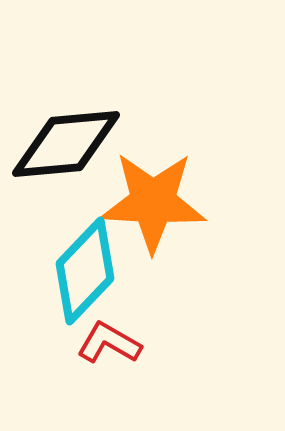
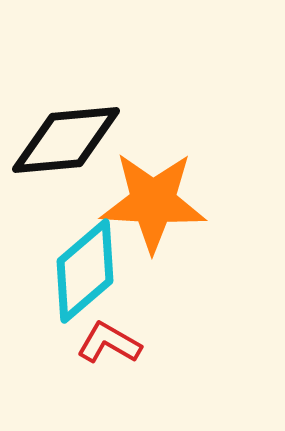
black diamond: moved 4 px up
cyan diamond: rotated 6 degrees clockwise
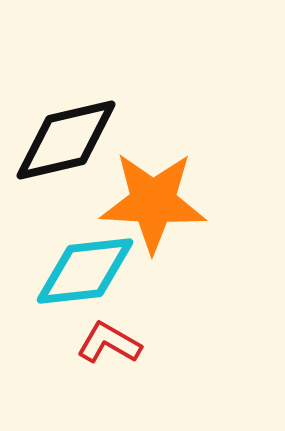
black diamond: rotated 8 degrees counterclockwise
cyan diamond: rotated 34 degrees clockwise
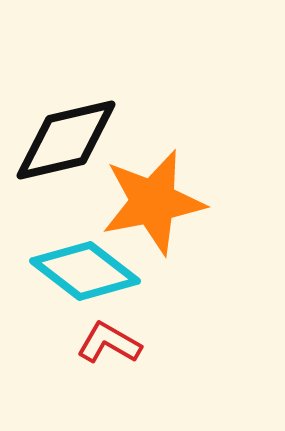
orange star: rotated 14 degrees counterclockwise
cyan diamond: rotated 44 degrees clockwise
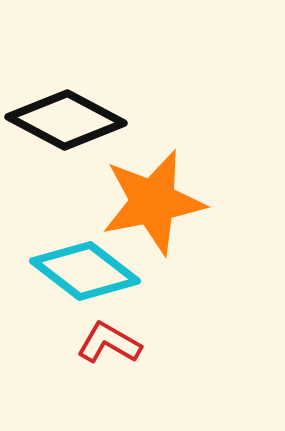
black diamond: moved 20 px up; rotated 41 degrees clockwise
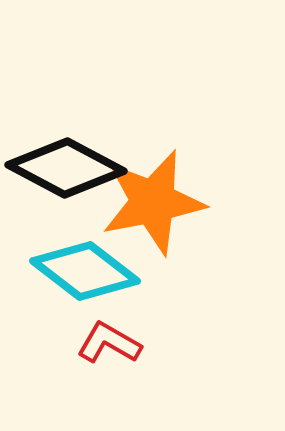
black diamond: moved 48 px down
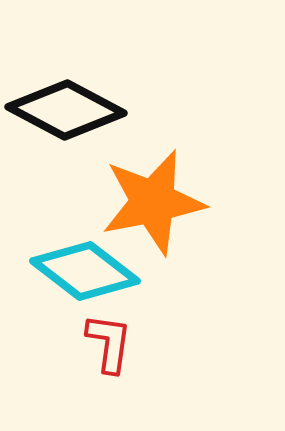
black diamond: moved 58 px up
red L-shape: rotated 68 degrees clockwise
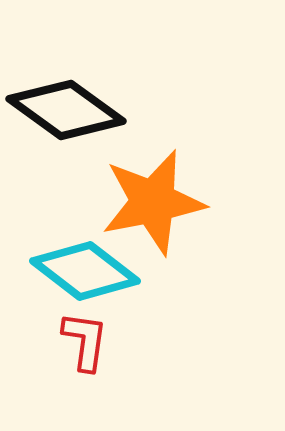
black diamond: rotated 8 degrees clockwise
red L-shape: moved 24 px left, 2 px up
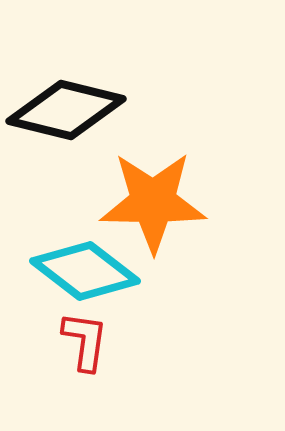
black diamond: rotated 22 degrees counterclockwise
orange star: rotated 12 degrees clockwise
